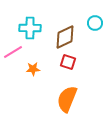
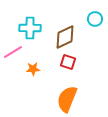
cyan circle: moved 4 px up
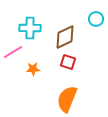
cyan circle: moved 1 px right
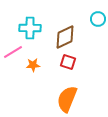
cyan circle: moved 2 px right
orange star: moved 4 px up
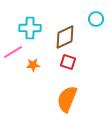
cyan circle: moved 2 px left
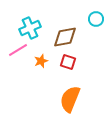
cyan cross: rotated 25 degrees counterclockwise
brown diamond: rotated 15 degrees clockwise
pink line: moved 5 px right, 2 px up
orange star: moved 8 px right, 4 px up; rotated 16 degrees counterclockwise
orange semicircle: moved 3 px right
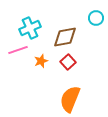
cyan circle: moved 1 px up
pink line: rotated 12 degrees clockwise
red square: rotated 28 degrees clockwise
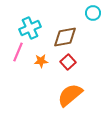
cyan circle: moved 3 px left, 5 px up
pink line: moved 2 px down; rotated 48 degrees counterclockwise
orange star: rotated 16 degrees clockwise
orange semicircle: moved 4 px up; rotated 28 degrees clockwise
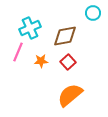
brown diamond: moved 1 px up
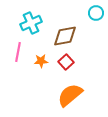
cyan circle: moved 3 px right
cyan cross: moved 1 px right, 5 px up
pink line: rotated 12 degrees counterclockwise
red square: moved 2 px left
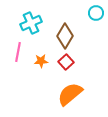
brown diamond: rotated 50 degrees counterclockwise
orange semicircle: moved 1 px up
